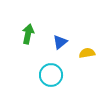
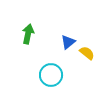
blue triangle: moved 8 px right
yellow semicircle: rotated 49 degrees clockwise
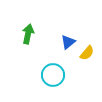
yellow semicircle: rotated 91 degrees clockwise
cyan circle: moved 2 px right
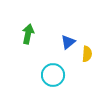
yellow semicircle: moved 1 px down; rotated 35 degrees counterclockwise
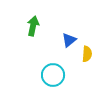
green arrow: moved 5 px right, 8 px up
blue triangle: moved 1 px right, 2 px up
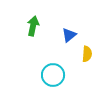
blue triangle: moved 5 px up
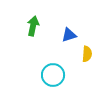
blue triangle: rotated 21 degrees clockwise
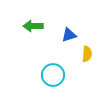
green arrow: rotated 102 degrees counterclockwise
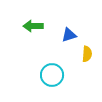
cyan circle: moved 1 px left
